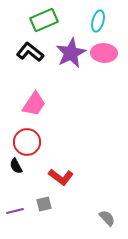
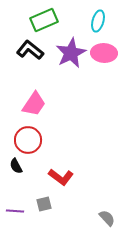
black L-shape: moved 2 px up
red circle: moved 1 px right, 2 px up
purple line: rotated 18 degrees clockwise
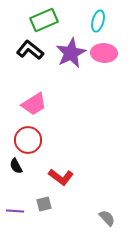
pink trapezoid: rotated 24 degrees clockwise
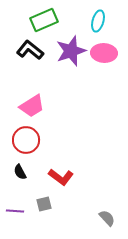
purple star: moved 2 px up; rotated 8 degrees clockwise
pink trapezoid: moved 2 px left, 2 px down
red circle: moved 2 px left
black semicircle: moved 4 px right, 6 px down
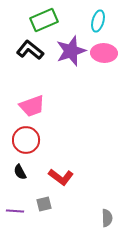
pink trapezoid: rotated 12 degrees clockwise
gray semicircle: rotated 42 degrees clockwise
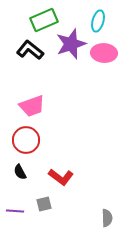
purple star: moved 7 px up
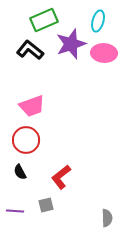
red L-shape: rotated 105 degrees clockwise
gray square: moved 2 px right, 1 px down
